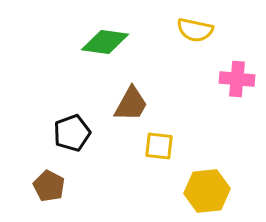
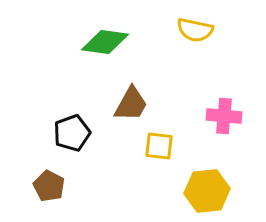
pink cross: moved 13 px left, 37 px down
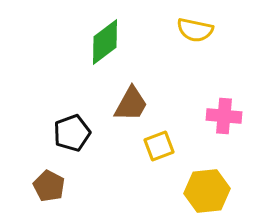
green diamond: rotated 45 degrees counterclockwise
yellow square: rotated 28 degrees counterclockwise
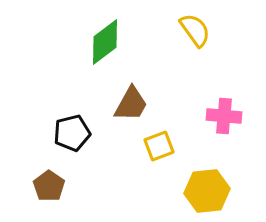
yellow semicircle: rotated 138 degrees counterclockwise
black pentagon: rotated 6 degrees clockwise
brown pentagon: rotated 8 degrees clockwise
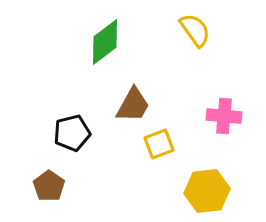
brown trapezoid: moved 2 px right, 1 px down
yellow square: moved 2 px up
